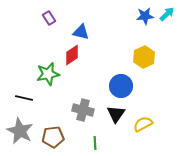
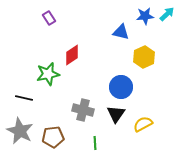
blue triangle: moved 40 px right
blue circle: moved 1 px down
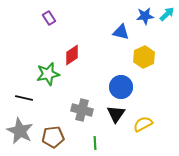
gray cross: moved 1 px left
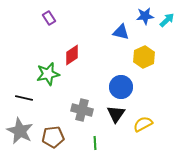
cyan arrow: moved 6 px down
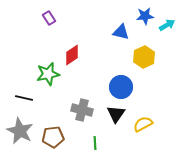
cyan arrow: moved 5 px down; rotated 14 degrees clockwise
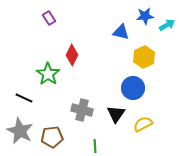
red diamond: rotated 30 degrees counterclockwise
green star: rotated 25 degrees counterclockwise
blue circle: moved 12 px right, 1 px down
black line: rotated 12 degrees clockwise
brown pentagon: moved 1 px left
green line: moved 3 px down
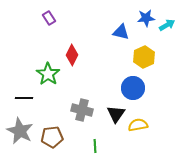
blue star: moved 1 px right, 2 px down
black line: rotated 24 degrees counterclockwise
yellow semicircle: moved 5 px left, 1 px down; rotated 18 degrees clockwise
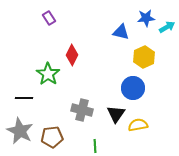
cyan arrow: moved 2 px down
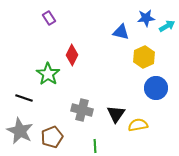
cyan arrow: moved 1 px up
blue circle: moved 23 px right
black line: rotated 18 degrees clockwise
brown pentagon: rotated 15 degrees counterclockwise
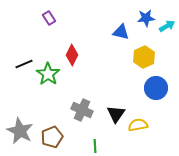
black line: moved 34 px up; rotated 42 degrees counterclockwise
gray cross: rotated 10 degrees clockwise
